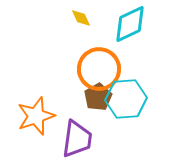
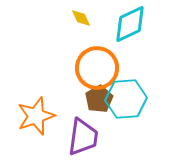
orange circle: moved 2 px left, 1 px up
brown pentagon: moved 1 px right, 2 px down
purple trapezoid: moved 6 px right, 2 px up
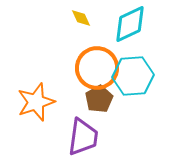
cyan hexagon: moved 7 px right, 23 px up
orange star: moved 14 px up
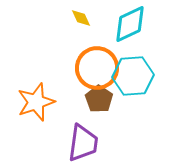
brown pentagon: rotated 8 degrees counterclockwise
purple trapezoid: moved 6 px down
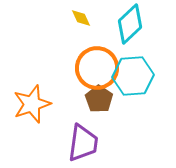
cyan diamond: rotated 18 degrees counterclockwise
orange star: moved 4 px left, 2 px down
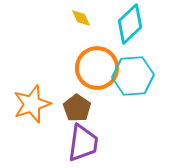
brown pentagon: moved 22 px left, 9 px down
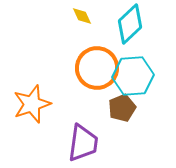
yellow diamond: moved 1 px right, 2 px up
brown pentagon: moved 45 px right; rotated 16 degrees clockwise
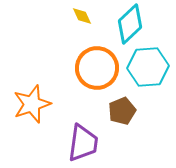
cyan hexagon: moved 15 px right, 9 px up
brown pentagon: moved 3 px down
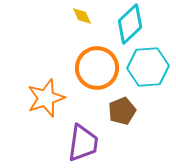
orange star: moved 14 px right, 6 px up
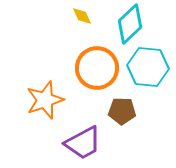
cyan hexagon: rotated 9 degrees clockwise
orange star: moved 1 px left, 2 px down
brown pentagon: rotated 24 degrees clockwise
purple trapezoid: rotated 54 degrees clockwise
